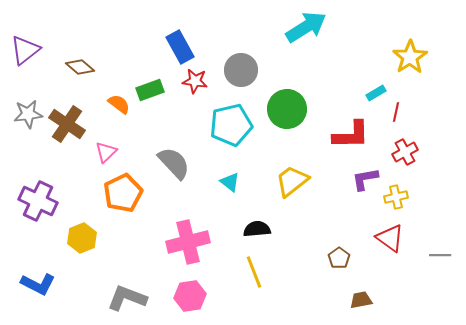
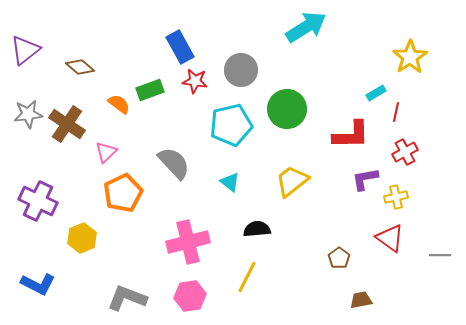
yellow line: moved 7 px left, 5 px down; rotated 48 degrees clockwise
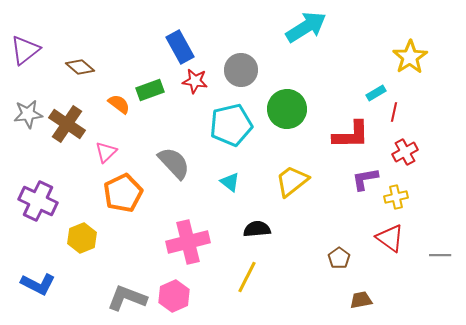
red line: moved 2 px left
pink hexagon: moved 16 px left; rotated 16 degrees counterclockwise
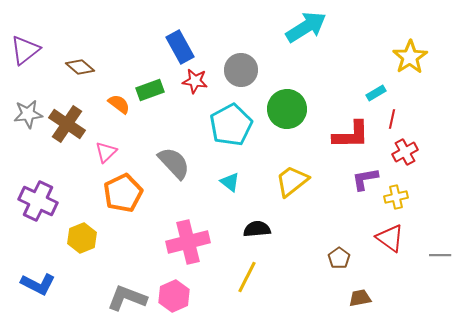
red line: moved 2 px left, 7 px down
cyan pentagon: rotated 15 degrees counterclockwise
brown trapezoid: moved 1 px left, 2 px up
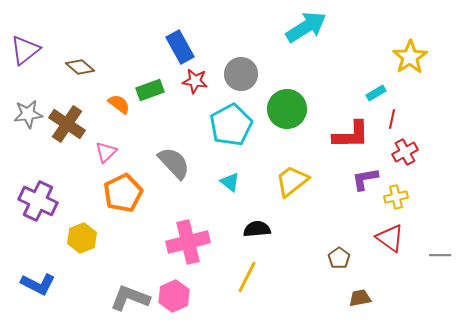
gray circle: moved 4 px down
gray L-shape: moved 3 px right
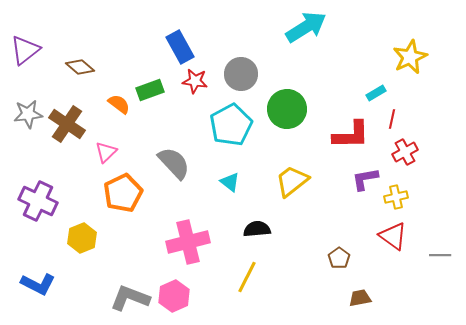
yellow star: rotated 8 degrees clockwise
red triangle: moved 3 px right, 2 px up
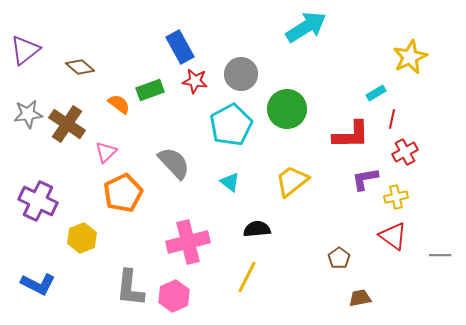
gray L-shape: moved 10 px up; rotated 105 degrees counterclockwise
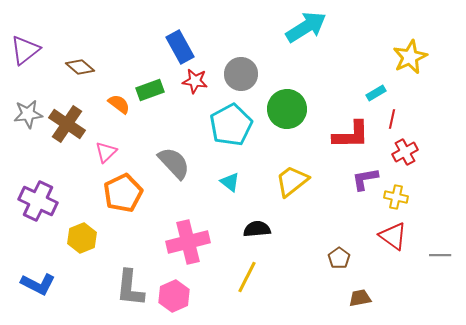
yellow cross: rotated 25 degrees clockwise
